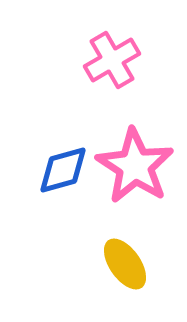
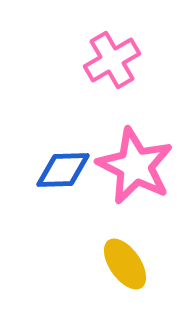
pink star: rotated 6 degrees counterclockwise
blue diamond: rotated 14 degrees clockwise
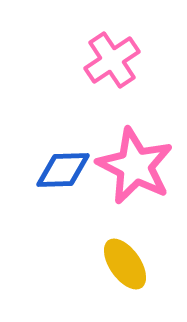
pink cross: rotated 4 degrees counterclockwise
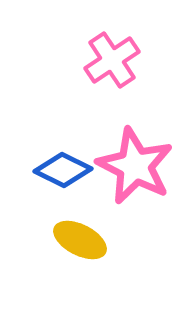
blue diamond: rotated 28 degrees clockwise
yellow ellipse: moved 45 px left, 24 px up; rotated 28 degrees counterclockwise
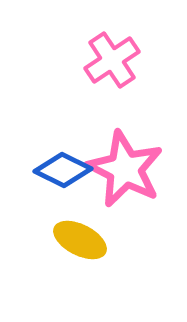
pink star: moved 10 px left, 3 px down
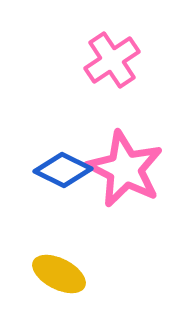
yellow ellipse: moved 21 px left, 34 px down
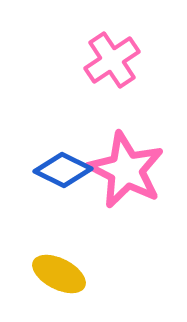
pink star: moved 1 px right, 1 px down
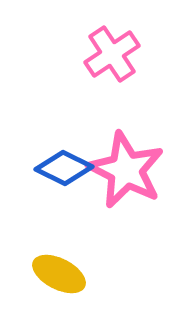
pink cross: moved 6 px up
blue diamond: moved 1 px right, 2 px up
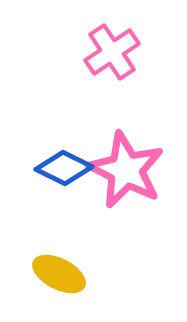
pink cross: moved 2 px up
